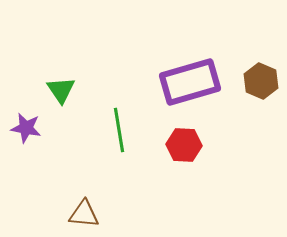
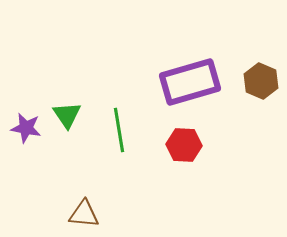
green triangle: moved 6 px right, 25 px down
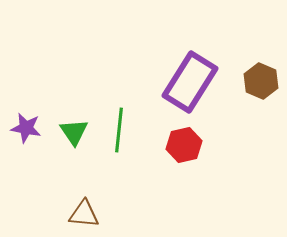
purple rectangle: rotated 42 degrees counterclockwise
green triangle: moved 7 px right, 17 px down
green line: rotated 15 degrees clockwise
red hexagon: rotated 16 degrees counterclockwise
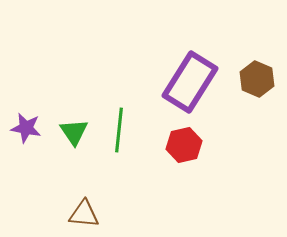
brown hexagon: moved 4 px left, 2 px up
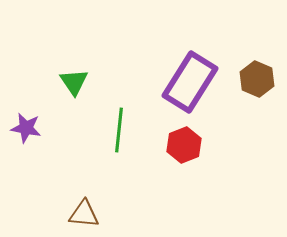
green triangle: moved 50 px up
red hexagon: rotated 8 degrees counterclockwise
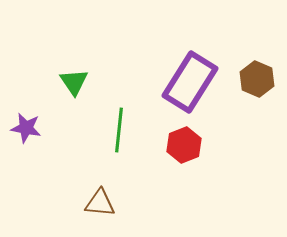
brown triangle: moved 16 px right, 11 px up
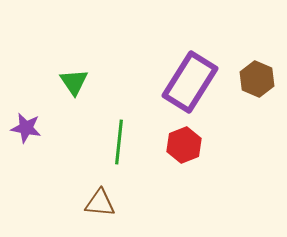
green line: moved 12 px down
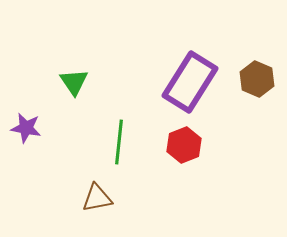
brown triangle: moved 3 px left, 5 px up; rotated 16 degrees counterclockwise
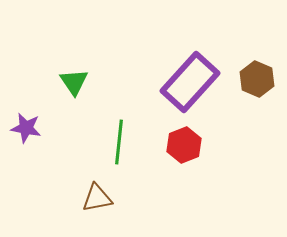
purple rectangle: rotated 10 degrees clockwise
